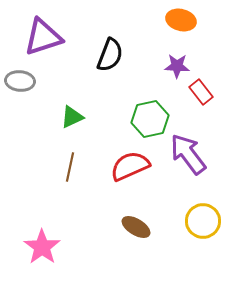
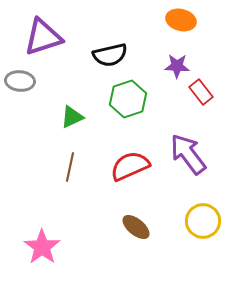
black semicircle: rotated 56 degrees clockwise
green hexagon: moved 22 px left, 20 px up; rotated 6 degrees counterclockwise
brown ellipse: rotated 8 degrees clockwise
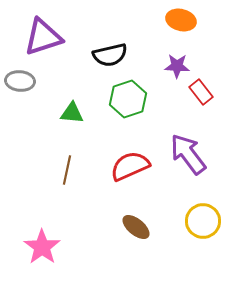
green triangle: moved 4 px up; rotated 30 degrees clockwise
brown line: moved 3 px left, 3 px down
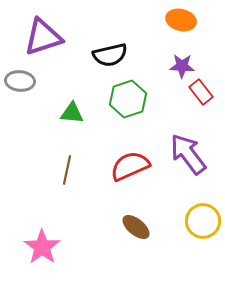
purple star: moved 5 px right
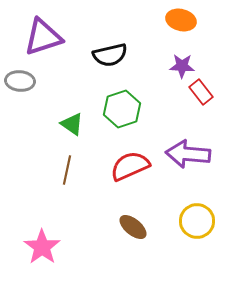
green hexagon: moved 6 px left, 10 px down
green triangle: moved 11 px down; rotated 30 degrees clockwise
purple arrow: rotated 48 degrees counterclockwise
yellow circle: moved 6 px left
brown ellipse: moved 3 px left
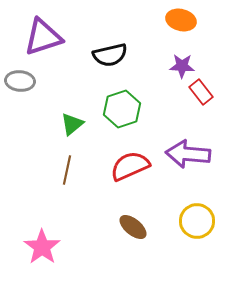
green triangle: rotated 45 degrees clockwise
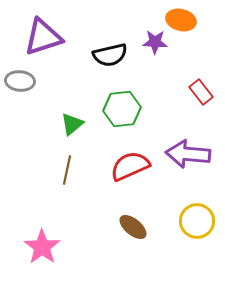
purple star: moved 27 px left, 24 px up
green hexagon: rotated 12 degrees clockwise
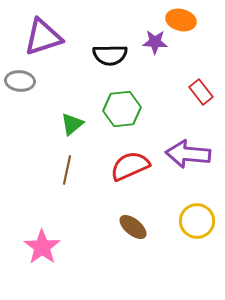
black semicircle: rotated 12 degrees clockwise
